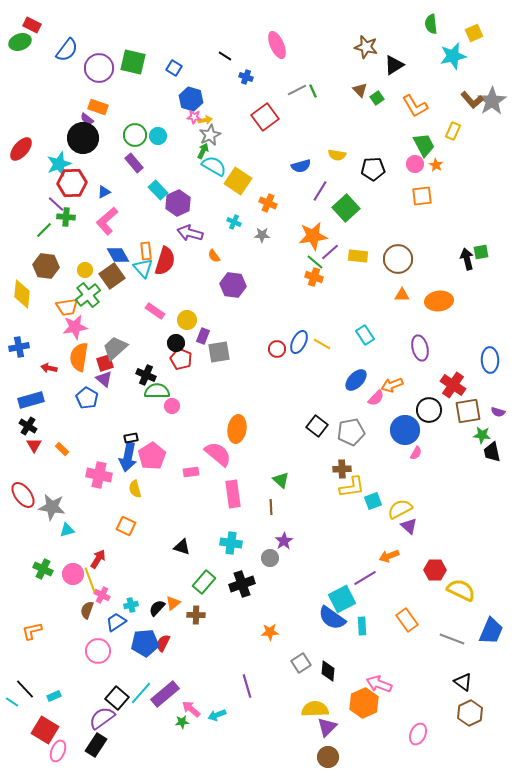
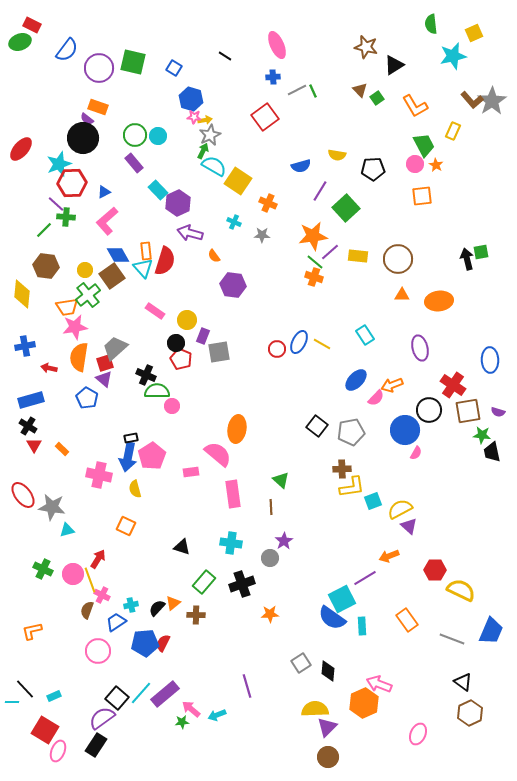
blue cross at (246, 77): moved 27 px right; rotated 24 degrees counterclockwise
blue cross at (19, 347): moved 6 px right, 1 px up
orange star at (270, 632): moved 18 px up
cyan line at (12, 702): rotated 32 degrees counterclockwise
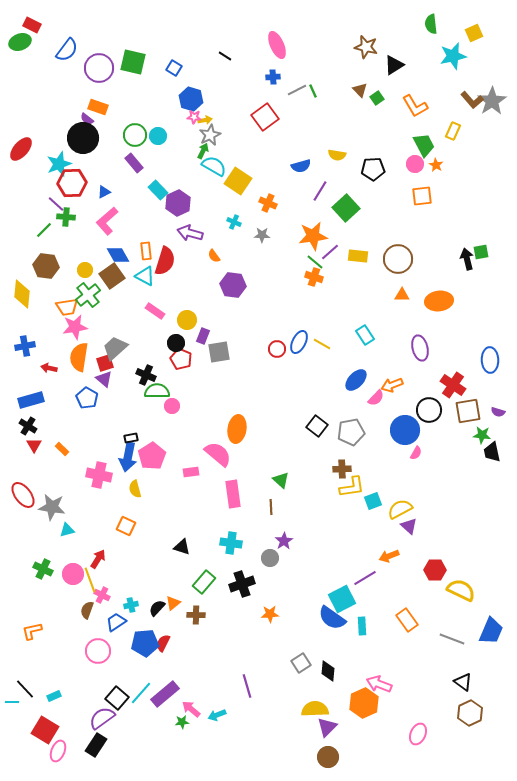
cyan triangle at (143, 268): moved 2 px right, 8 px down; rotated 20 degrees counterclockwise
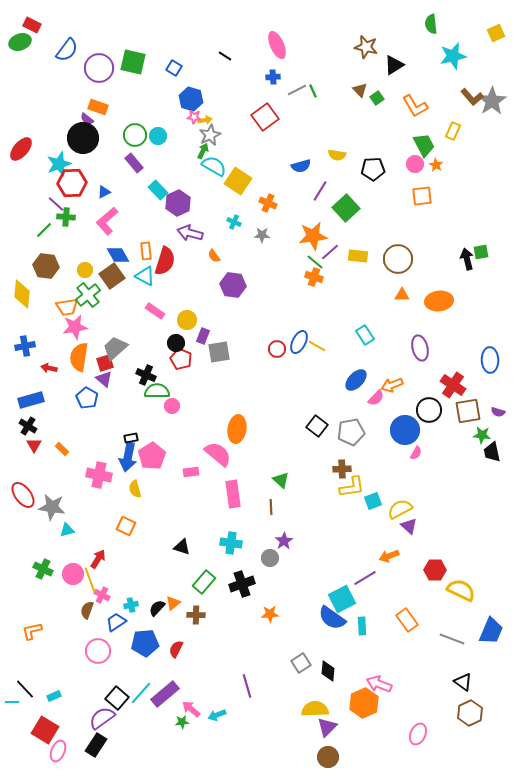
yellow square at (474, 33): moved 22 px right
brown L-shape at (472, 100): moved 3 px up
yellow line at (322, 344): moved 5 px left, 2 px down
red semicircle at (163, 643): moved 13 px right, 6 px down
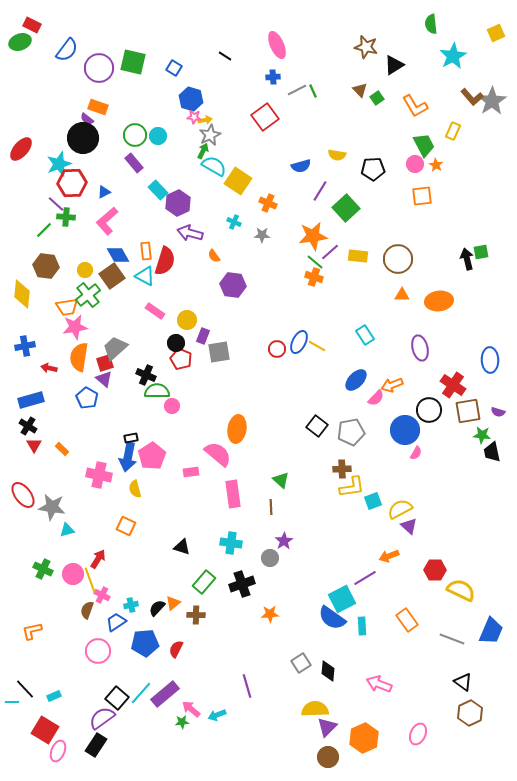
cyan star at (453, 56): rotated 16 degrees counterclockwise
orange hexagon at (364, 703): moved 35 px down
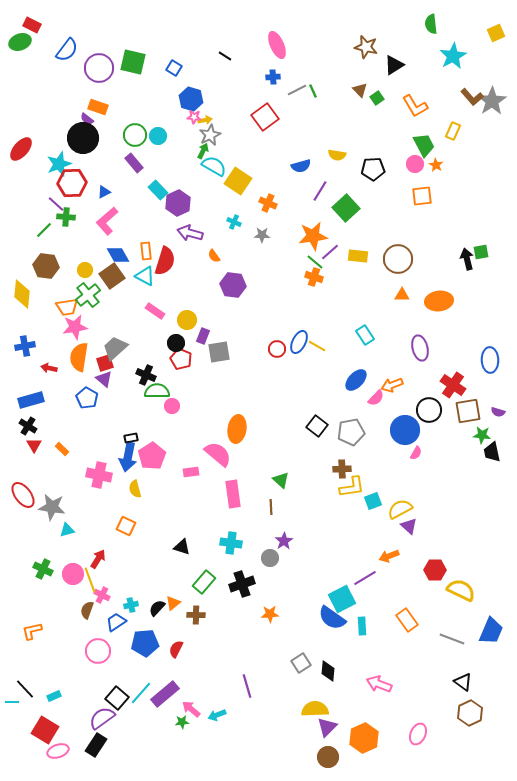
pink ellipse at (58, 751): rotated 50 degrees clockwise
